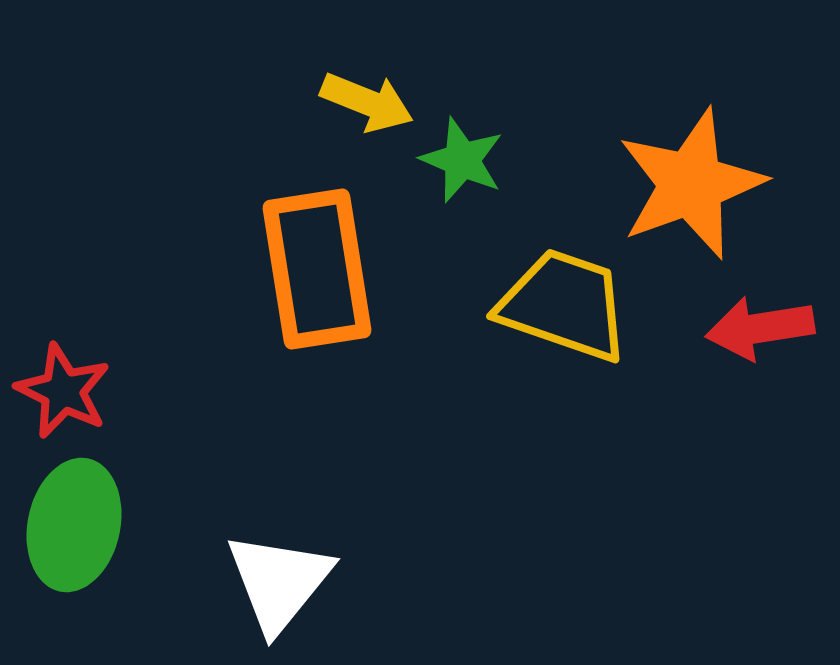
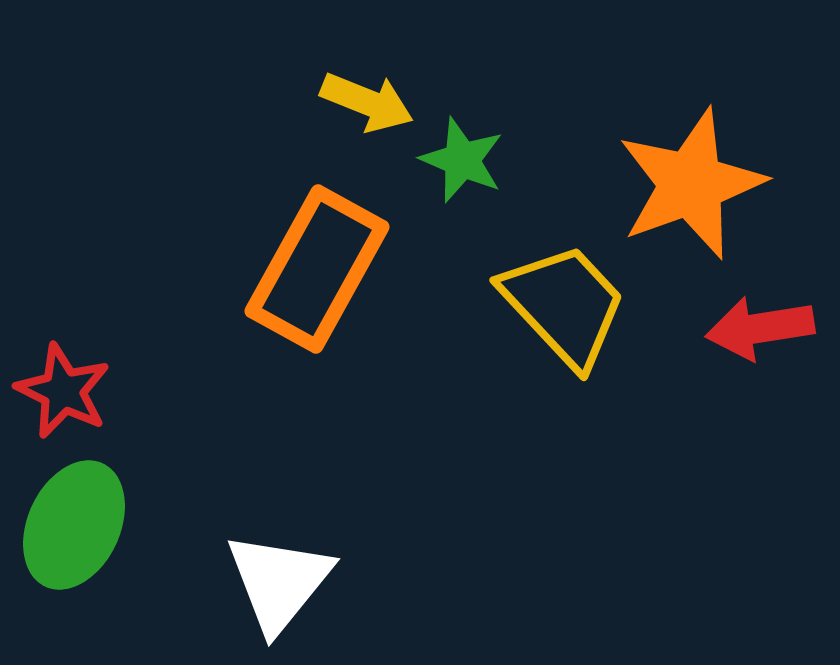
orange rectangle: rotated 38 degrees clockwise
yellow trapezoid: rotated 28 degrees clockwise
green ellipse: rotated 13 degrees clockwise
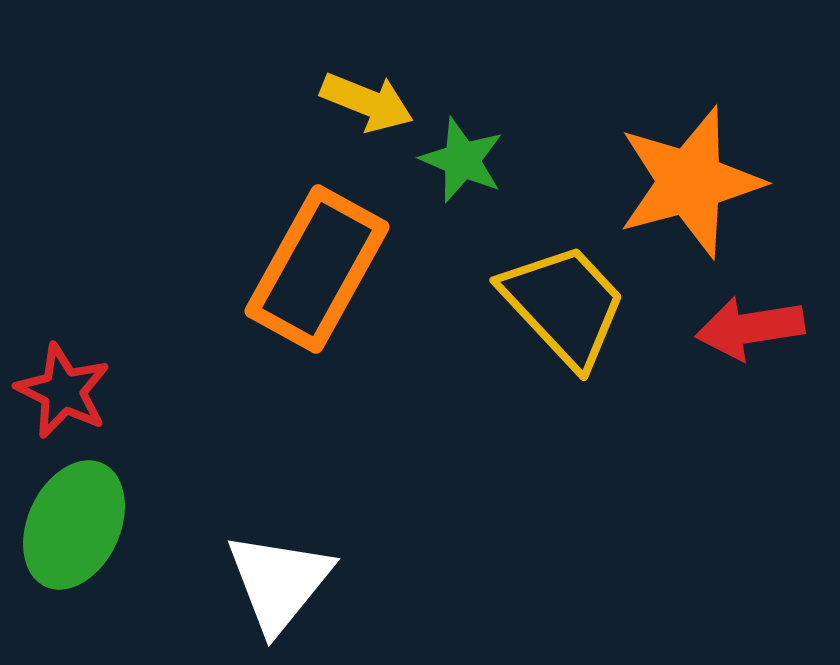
orange star: moved 1 px left, 2 px up; rotated 5 degrees clockwise
red arrow: moved 10 px left
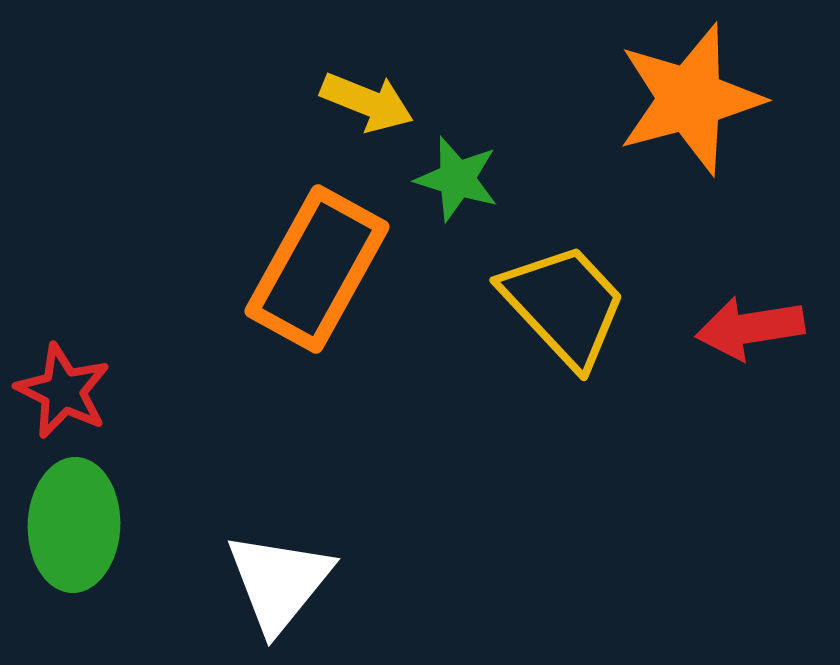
green star: moved 5 px left, 19 px down; rotated 6 degrees counterclockwise
orange star: moved 83 px up
green ellipse: rotated 23 degrees counterclockwise
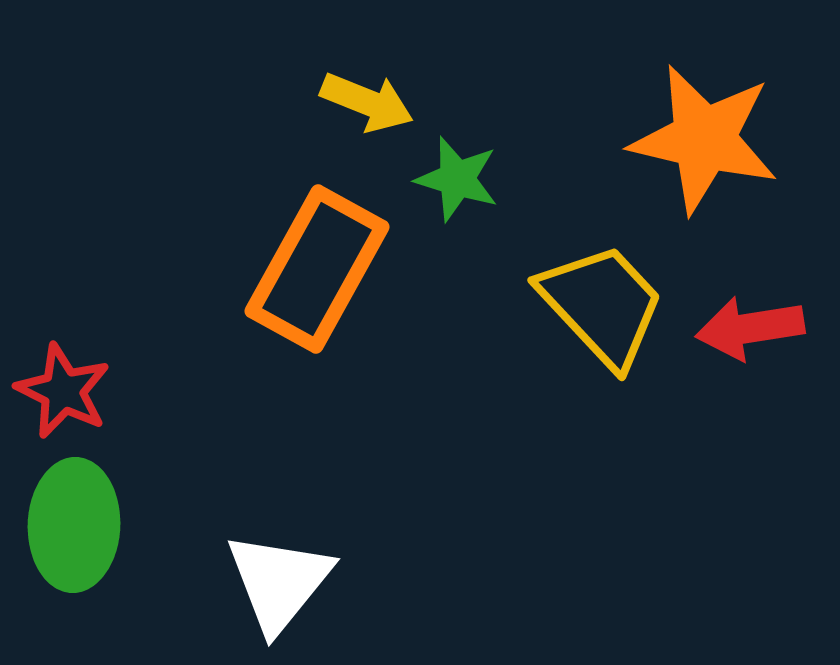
orange star: moved 14 px right, 40 px down; rotated 28 degrees clockwise
yellow trapezoid: moved 38 px right
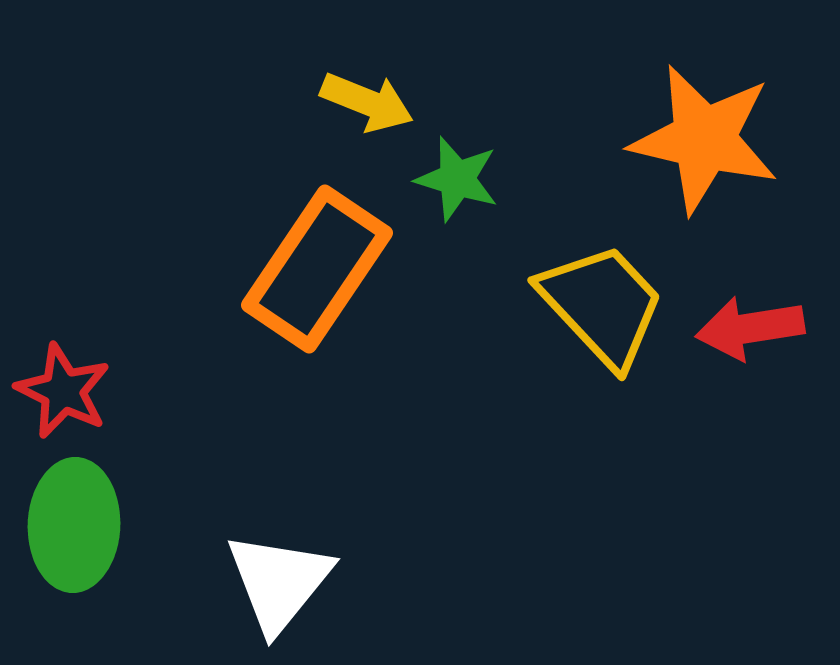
orange rectangle: rotated 5 degrees clockwise
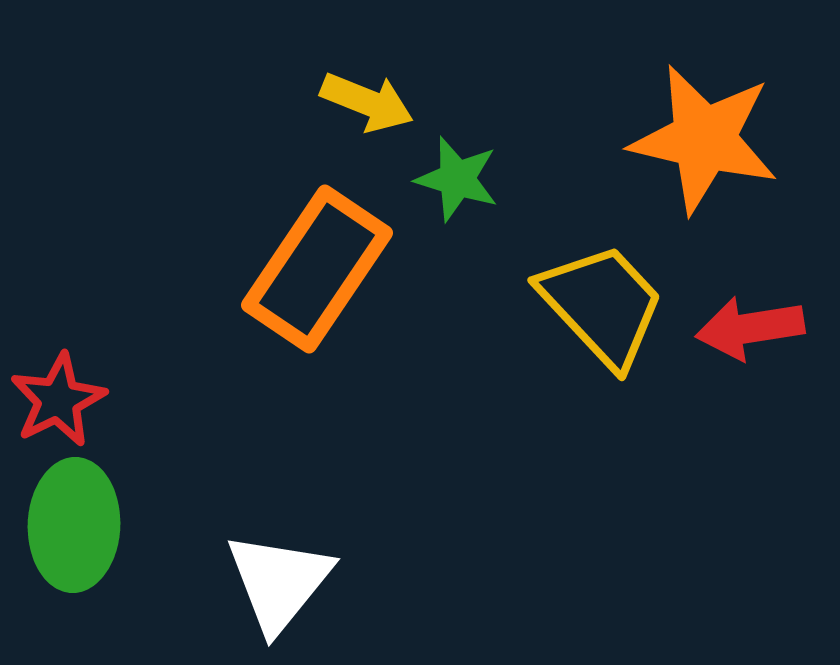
red star: moved 5 px left, 9 px down; rotated 20 degrees clockwise
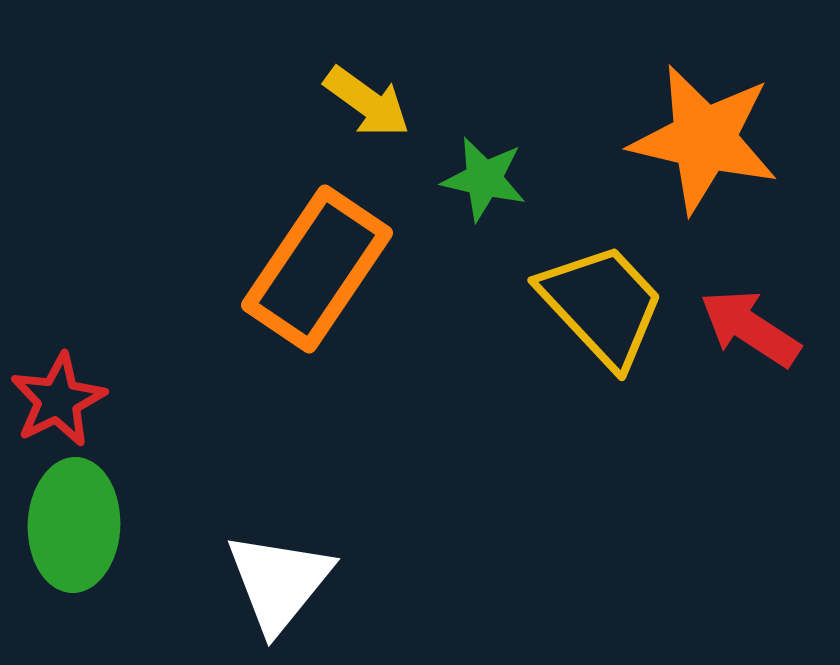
yellow arrow: rotated 14 degrees clockwise
green star: moved 27 px right; rotated 4 degrees counterclockwise
red arrow: rotated 42 degrees clockwise
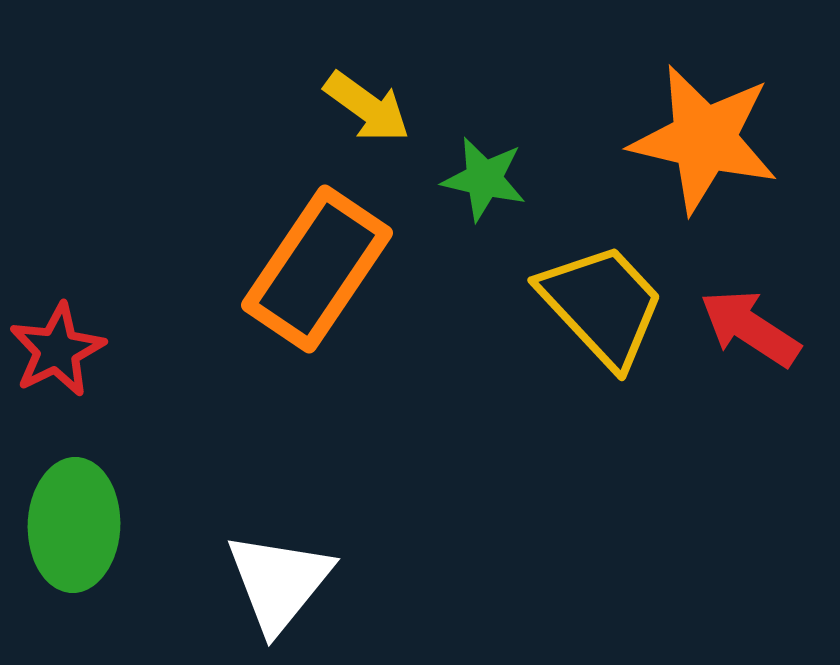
yellow arrow: moved 5 px down
red star: moved 1 px left, 50 px up
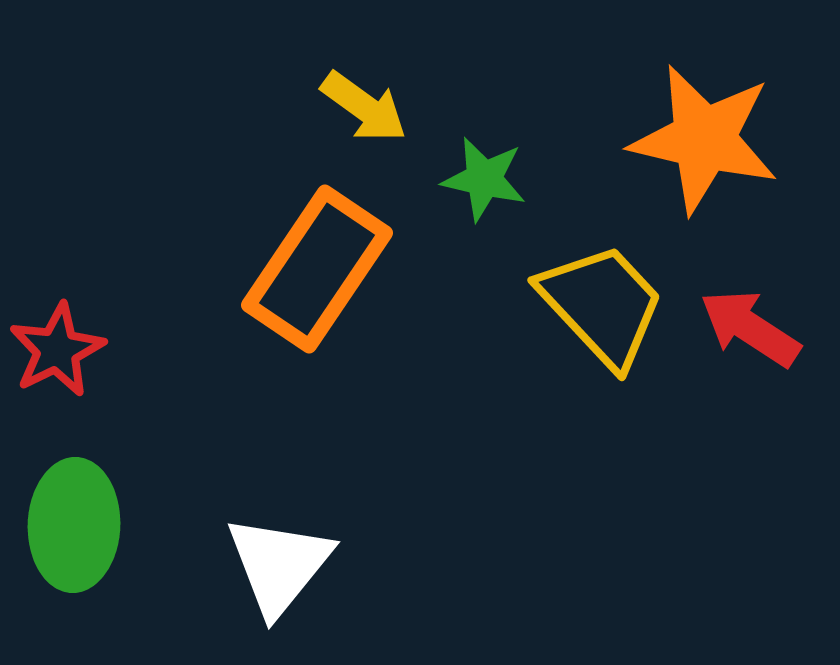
yellow arrow: moved 3 px left
white triangle: moved 17 px up
